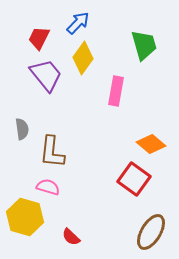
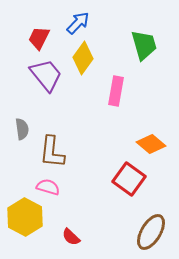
red square: moved 5 px left
yellow hexagon: rotated 12 degrees clockwise
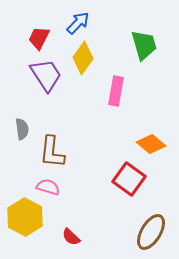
purple trapezoid: rotated 6 degrees clockwise
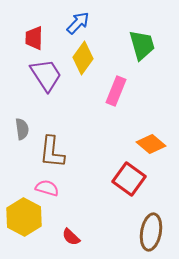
red trapezoid: moved 5 px left; rotated 25 degrees counterclockwise
green trapezoid: moved 2 px left
pink rectangle: rotated 12 degrees clockwise
pink semicircle: moved 1 px left, 1 px down
yellow hexagon: moved 1 px left
brown ellipse: rotated 21 degrees counterclockwise
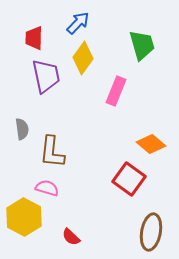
purple trapezoid: moved 1 px down; rotated 21 degrees clockwise
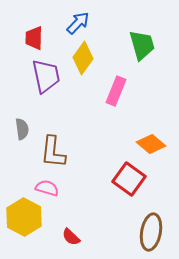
brown L-shape: moved 1 px right
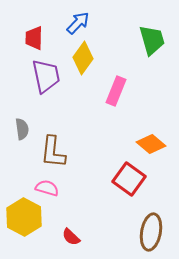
green trapezoid: moved 10 px right, 5 px up
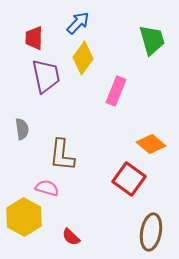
brown L-shape: moved 9 px right, 3 px down
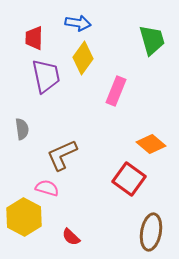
blue arrow: rotated 55 degrees clockwise
brown L-shape: rotated 60 degrees clockwise
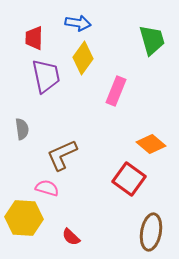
yellow hexagon: moved 1 px down; rotated 24 degrees counterclockwise
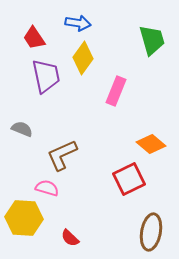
red trapezoid: rotated 35 degrees counterclockwise
gray semicircle: rotated 60 degrees counterclockwise
red square: rotated 28 degrees clockwise
red semicircle: moved 1 px left, 1 px down
